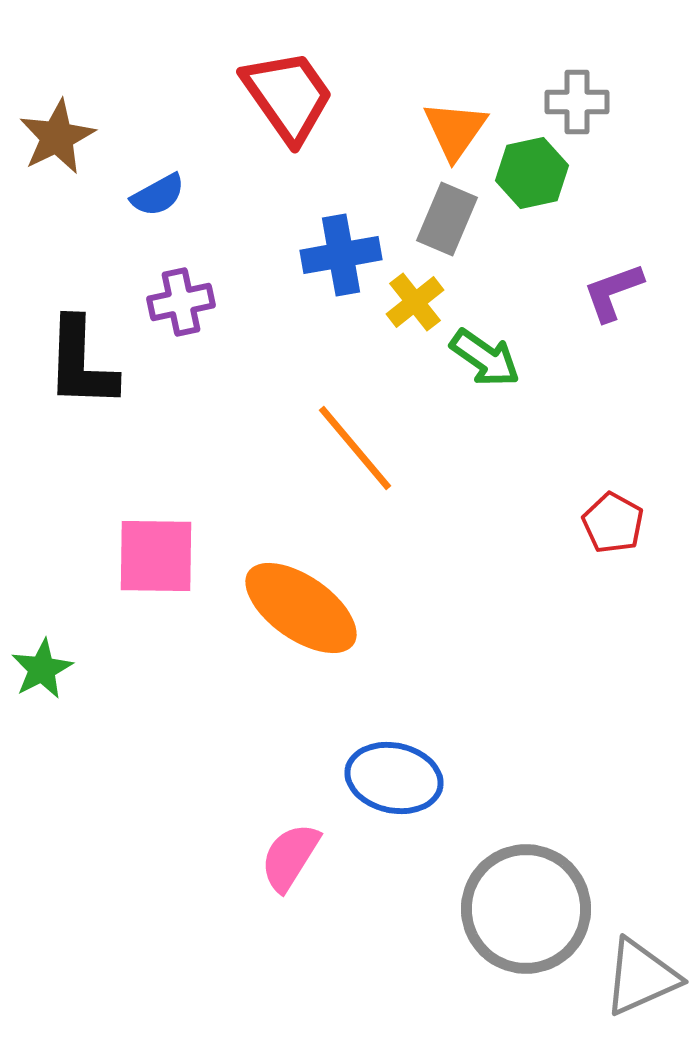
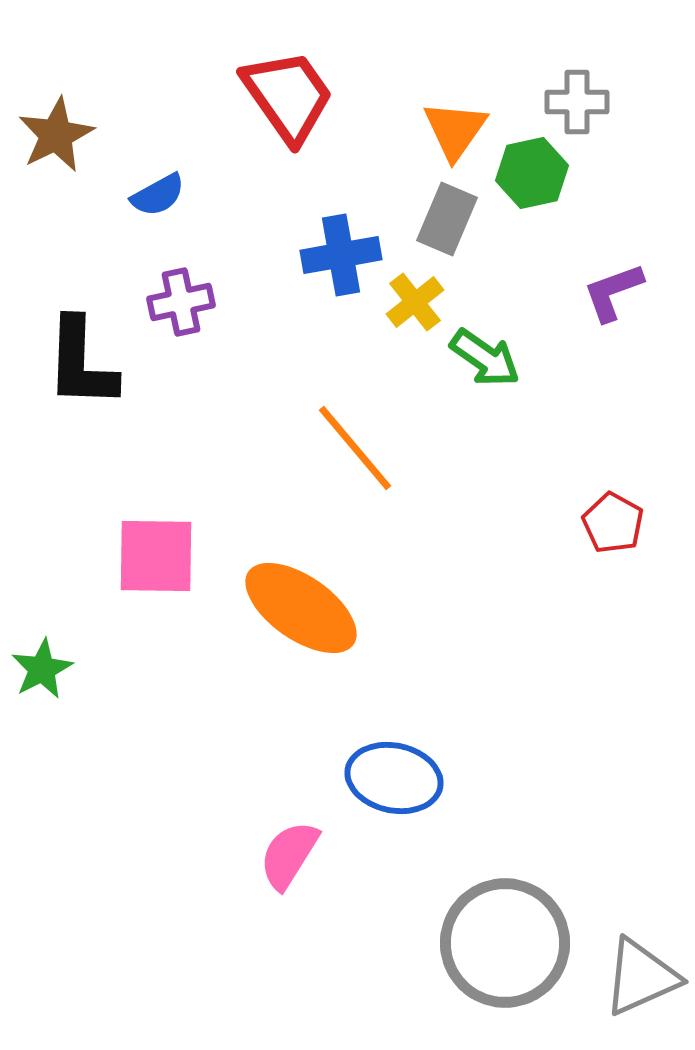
brown star: moved 1 px left, 2 px up
pink semicircle: moved 1 px left, 2 px up
gray circle: moved 21 px left, 34 px down
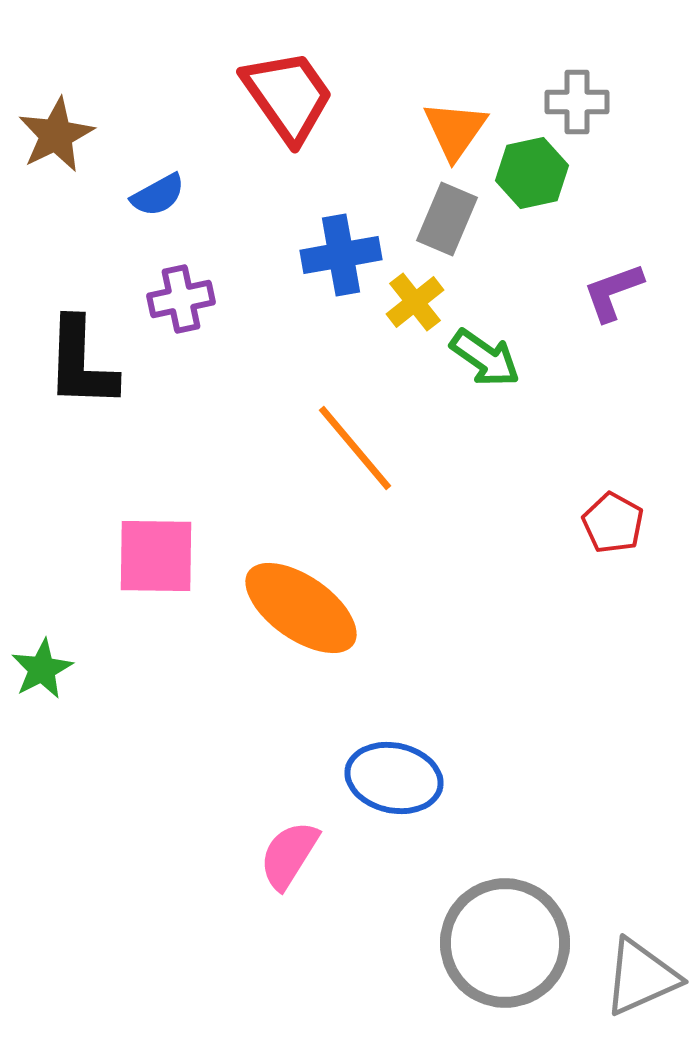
purple cross: moved 3 px up
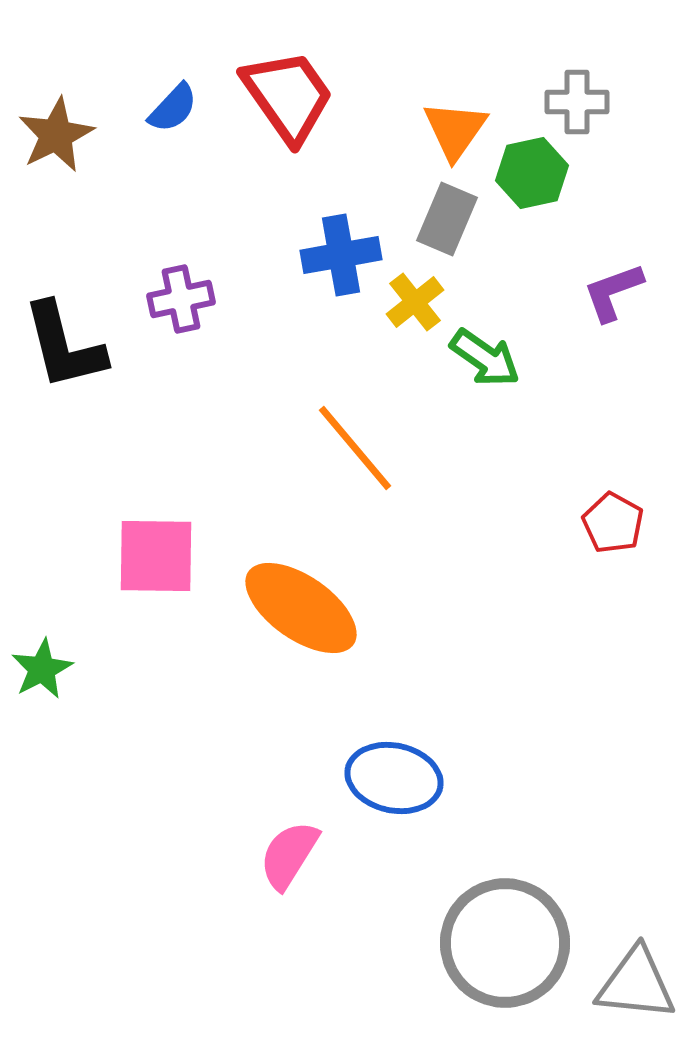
blue semicircle: moved 15 px right, 87 px up; rotated 18 degrees counterclockwise
black L-shape: moved 17 px left, 17 px up; rotated 16 degrees counterclockwise
gray triangle: moved 5 px left, 7 px down; rotated 30 degrees clockwise
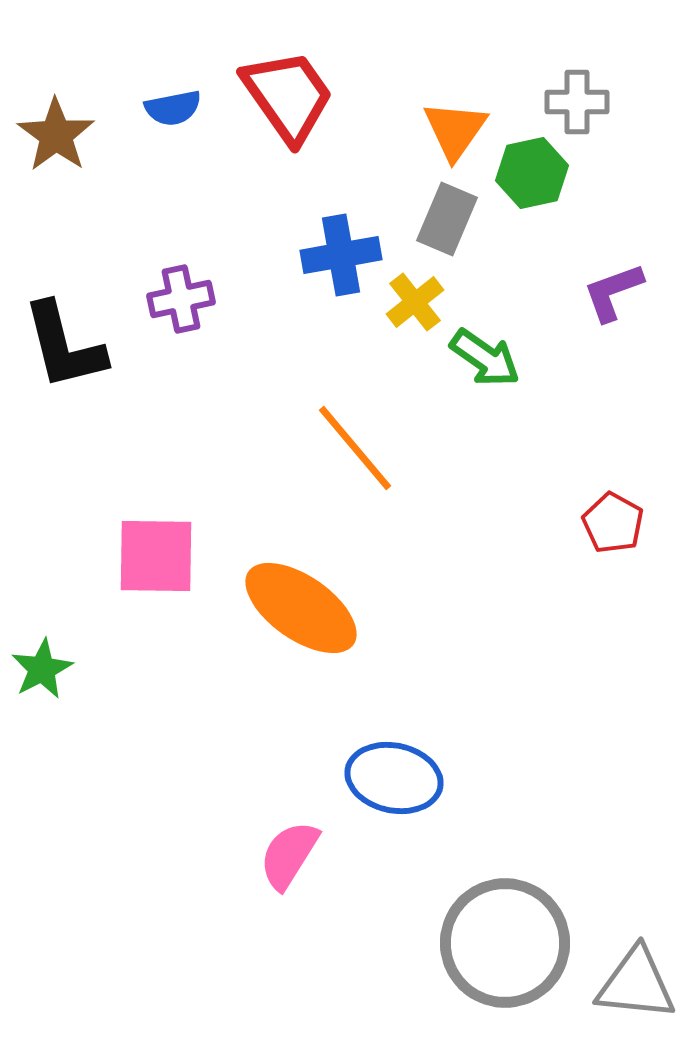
blue semicircle: rotated 36 degrees clockwise
brown star: rotated 10 degrees counterclockwise
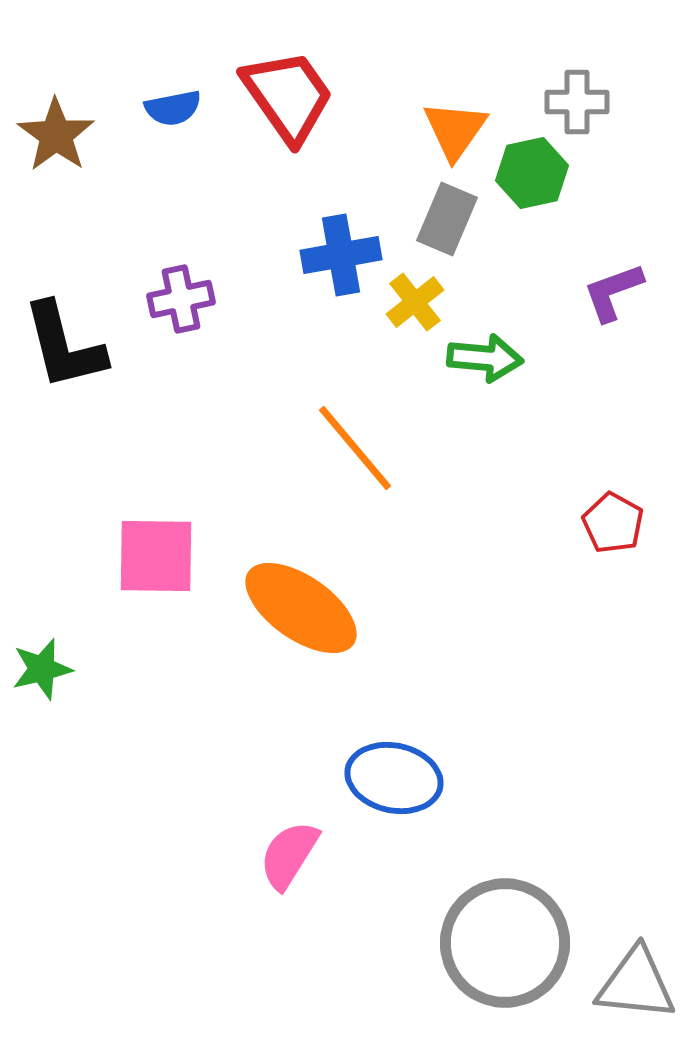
green arrow: rotated 30 degrees counterclockwise
green star: rotated 14 degrees clockwise
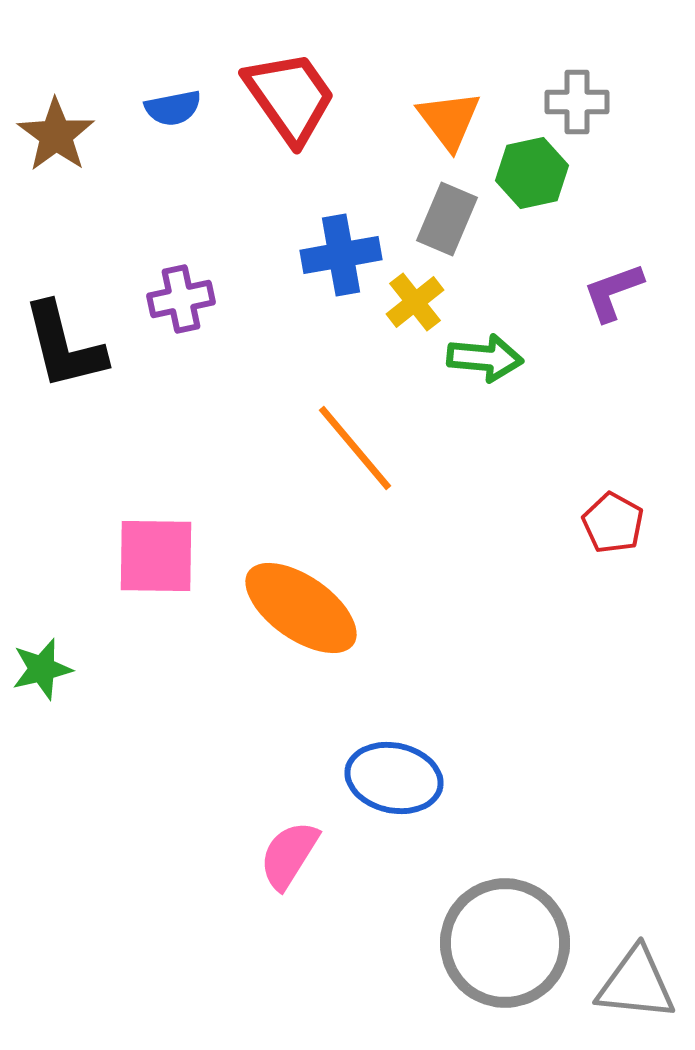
red trapezoid: moved 2 px right, 1 px down
orange triangle: moved 6 px left, 10 px up; rotated 12 degrees counterclockwise
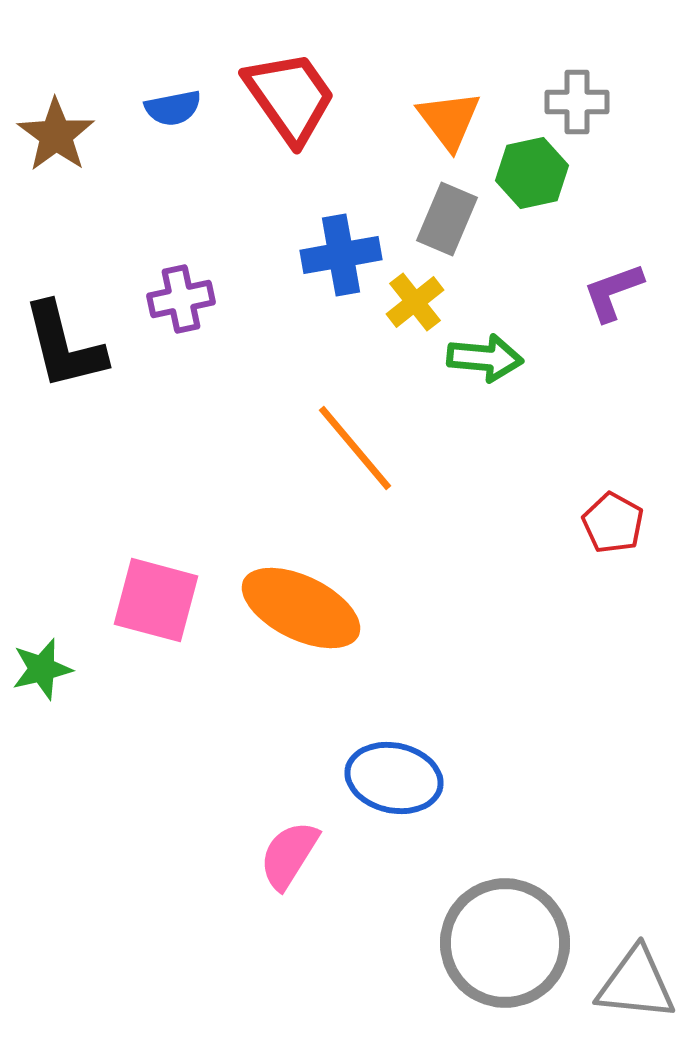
pink square: moved 44 px down; rotated 14 degrees clockwise
orange ellipse: rotated 9 degrees counterclockwise
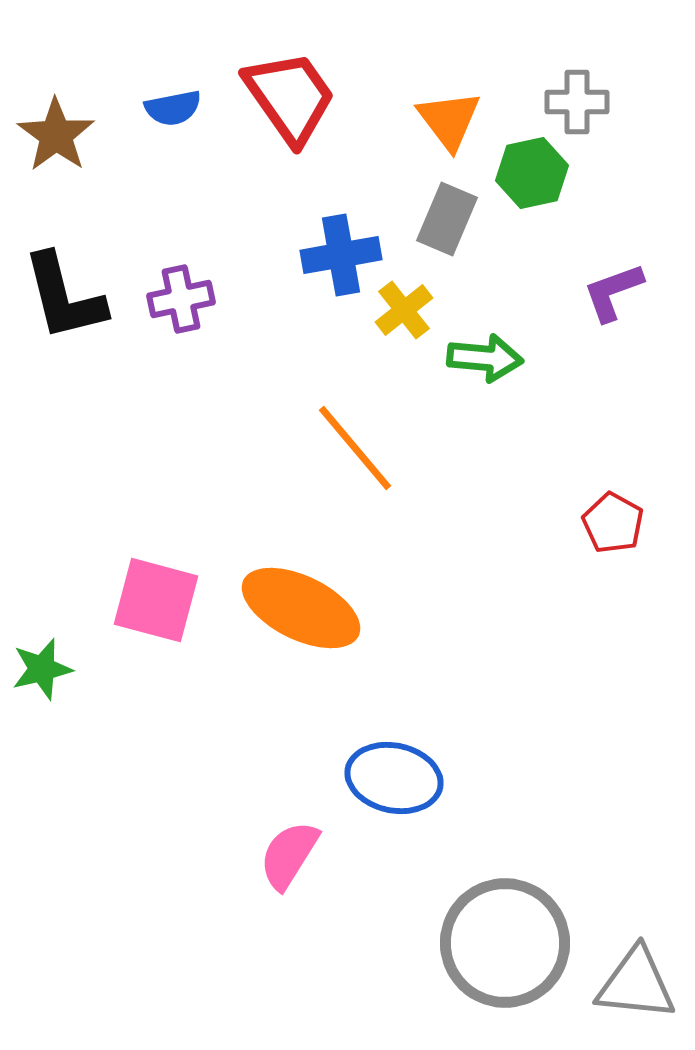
yellow cross: moved 11 px left, 8 px down
black L-shape: moved 49 px up
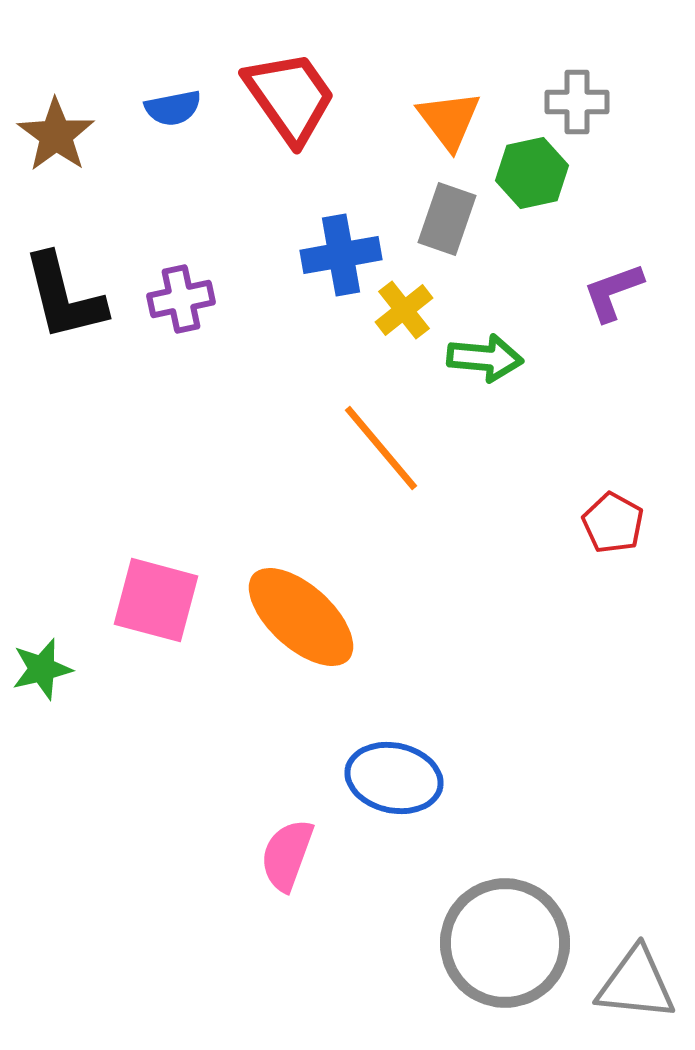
gray rectangle: rotated 4 degrees counterclockwise
orange line: moved 26 px right
orange ellipse: moved 9 px down; rotated 16 degrees clockwise
pink semicircle: moved 2 px left; rotated 12 degrees counterclockwise
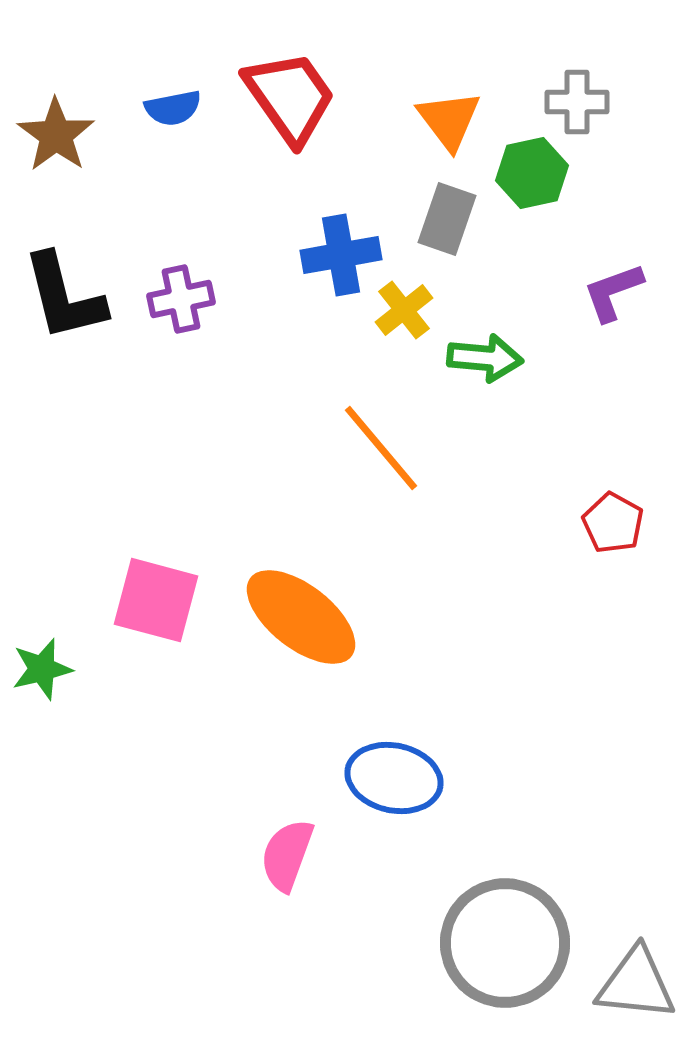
orange ellipse: rotated 4 degrees counterclockwise
